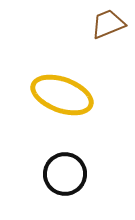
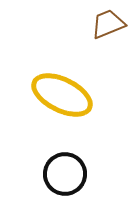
yellow ellipse: rotated 6 degrees clockwise
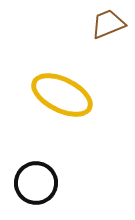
black circle: moved 29 px left, 9 px down
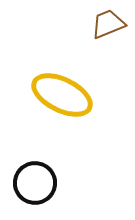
black circle: moved 1 px left
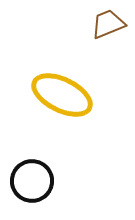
black circle: moved 3 px left, 2 px up
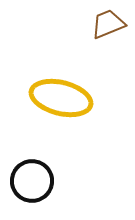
yellow ellipse: moved 1 px left, 3 px down; rotated 12 degrees counterclockwise
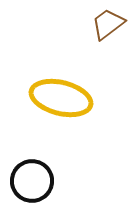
brown trapezoid: rotated 15 degrees counterclockwise
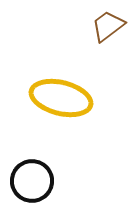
brown trapezoid: moved 2 px down
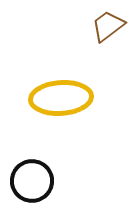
yellow ellipse: rotated 18 degrees counterclockwise
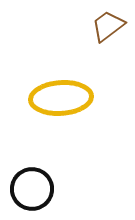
black circle: moved 8 px down
